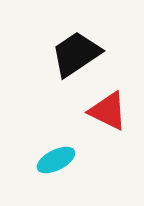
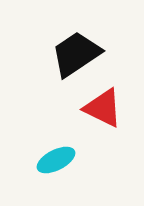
red triangle: moved 5 px left, 3 px up
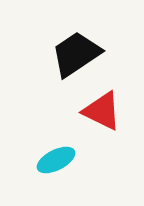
red triangle: moved 1 px left, 3 px down
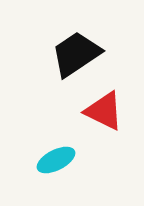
red triangle: moved 2 px right
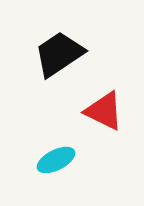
black trapezoid: moved 17 px left
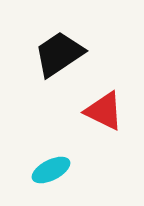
cyan ellipse: moved 5 px left, 10 px down
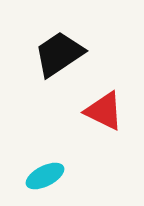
cyan ellipse: moved 6 px left, 6 px down
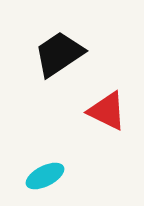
red triangle: moved 3 px right
